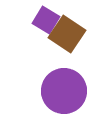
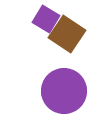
purple square: moved 1 px up
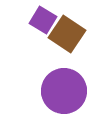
purple square: moved 3 px left, 1 px down
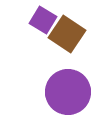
purple circle: moved 4 px right, 1 px down
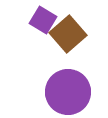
brown square: moved 1 px right; rotated 15 degrees clockwise
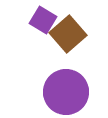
purple circle: moved 2 px left
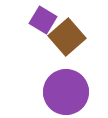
brown square: moved 1 px left, 3 px down
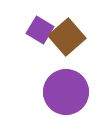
purple square: moved 3 px left, 10 px down
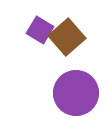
purple circle: moved 10 px right, 1 px down
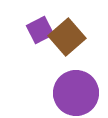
purple square: rotated 32 degrees clockwise
